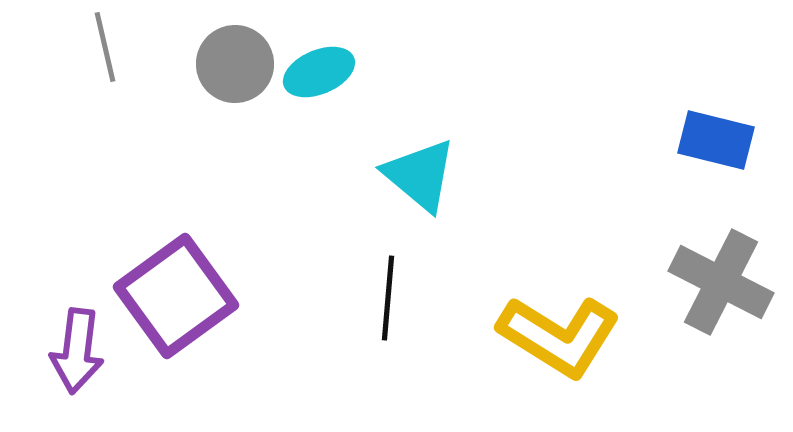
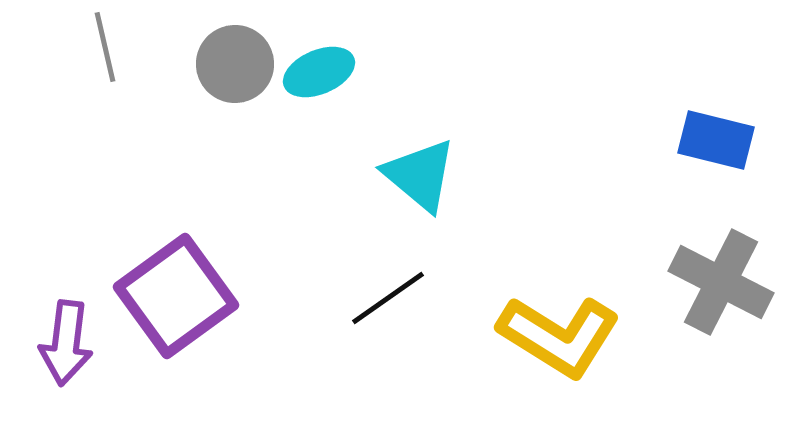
black line: rotated 50 degrees clockwise
purple arrow: moved 11 px left, 8 px up
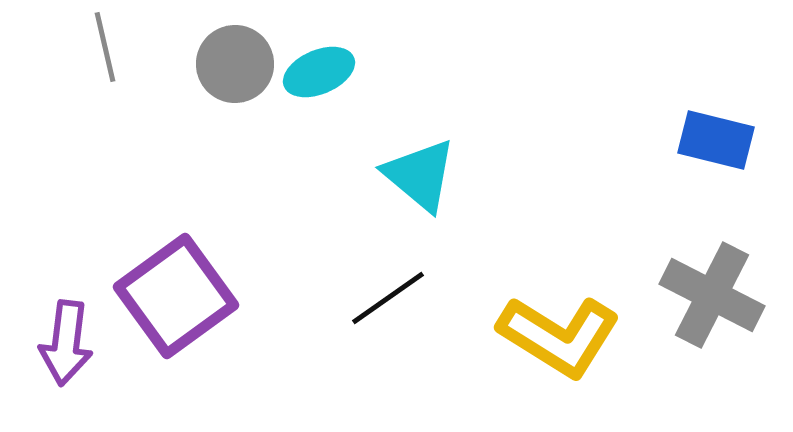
gray cross: moved 9 px left, 13 px down
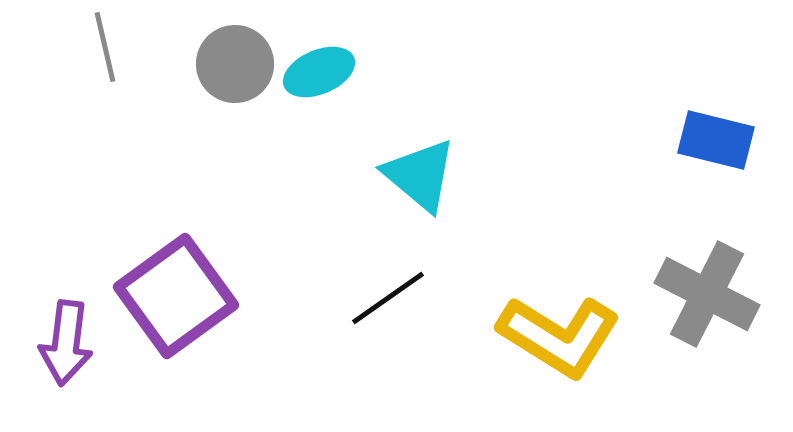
gray cross: moved 5 px left, 1 px up
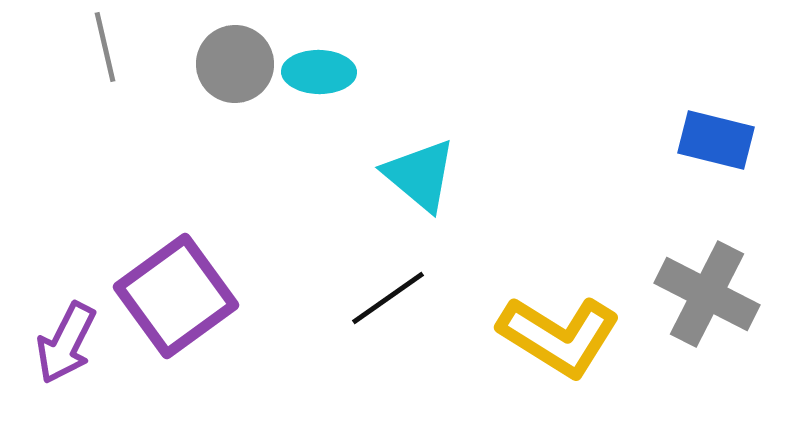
cyan ellipse: rotated 24 degrees clockwise
purple arrow: rotated 20 degrees clockwise
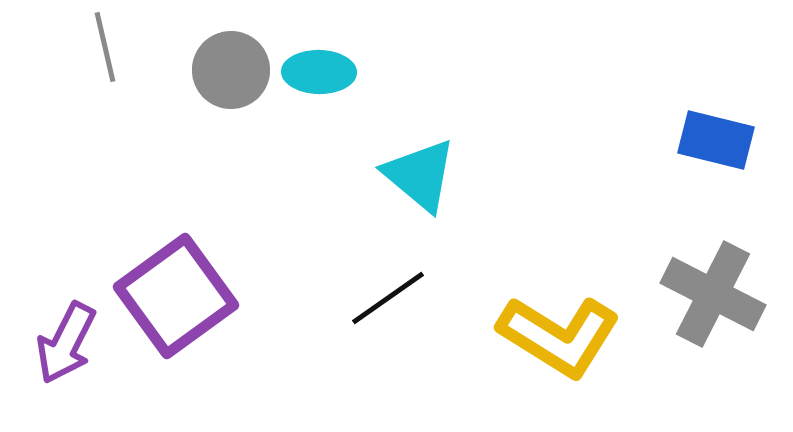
gray circle: moved 4 px left, 6 px down
gray cross: moved 6 px right
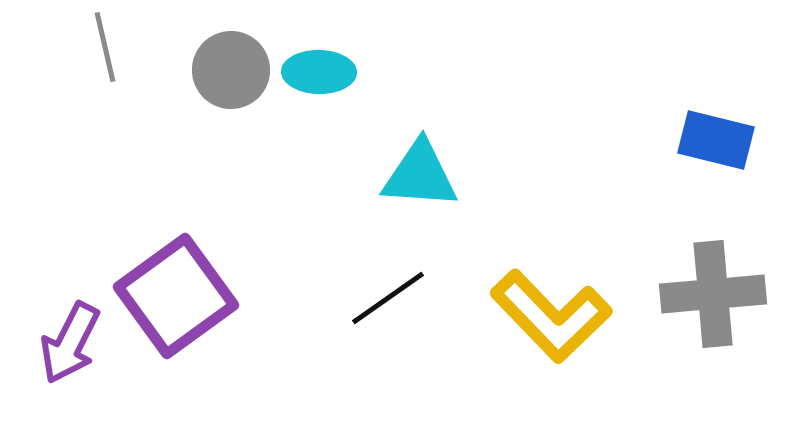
cyan triangle: rotated 36 degrees counterclockwise
gray cross: rotated 32 degrees counterclockwise
yellow L-shape: moved 8 px left, 20 px up; rotated 14 degrees clockwise
purple arrow: moved 4 px right
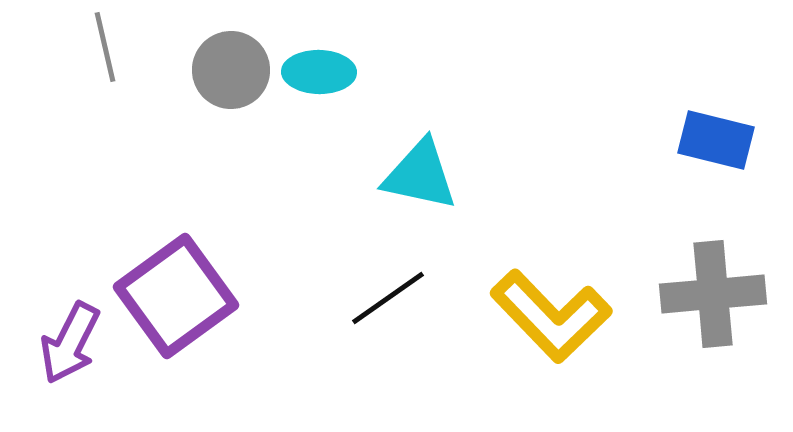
cyan triangle: rotated 8 degrees clockwise
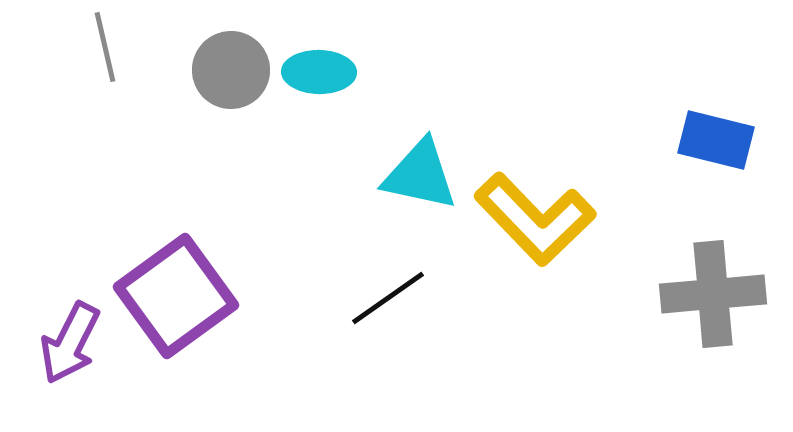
yellow L-shape: moved 16 px left, 97 px up
